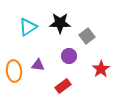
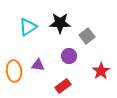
red star: moved 2 px down
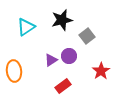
black star: moved 2 px right, 3 px up; rotated 15 degrees counterclockwise
cyan triangle: moved 2 px left
purple triangle: moved 13 px right, 5 px up; rotated 40 degrees counterclockwise
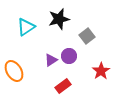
black star: moved 3 px left, 1 px up
orange ellipse: rotated 25 degrees counterclockwise
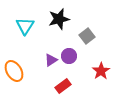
cyan triangle: moved 1 px left, 1 px up; rotated 24 degrees counterclockwise
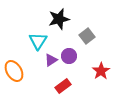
cyan triangle: moved 13 px right, 15 px down
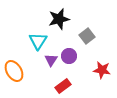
purple triangle: rotated 24 degrees counterclockwise
red star: moved 1 px right, 1 px up; rotated 30 degrees counterclockwise
